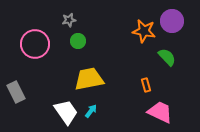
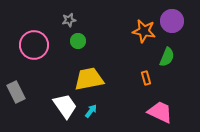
pink circle: moved 1 px left, 1 px down
green semicircle: rotated 66 degrees clockwise
orange rectangle: moved 7 px up
white trapezoid: moved 1 px left, 6 px up
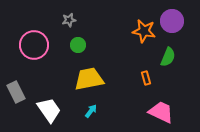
green circle: moved 4 px down
green semicircle: moved 1 px right
white trapezoid: moved 16 px left, 4 px down
pink trapezoid: moved 1 px right
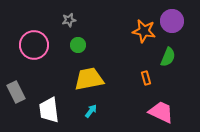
white trapezoid: rotated 152 degrees counterclockwise
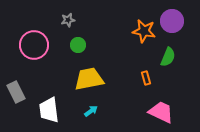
gray star: moved 1 px left
cyan arrow: rotated 16 degrees clockwise
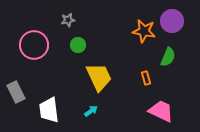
yellow trapezoid: moved 10 px right, 2 px up; rotated 76 degrees clockwise
pink trapezoid: moved 1 px up
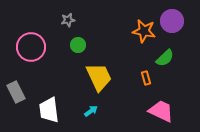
pink circle: moved 3 px left, 2 px down
green semicircle: moved 3 px left, 1 px down; rotated 24 degrees clockwise
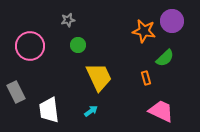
pink circle: moved 1 px left, 1 px up
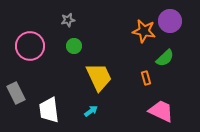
purple circle: moved 2 px left
green circle: moved 4 px left, 1 px down
gray rectangle: moved 1 px down
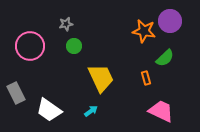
gray star: moved 2 px left, 4 px down
yellow trapezoid: moved 2 px right, 1 px down
white trapezoid: rotated 48 degrees counterclockwise
